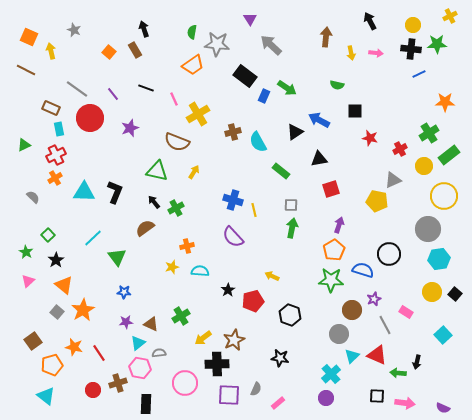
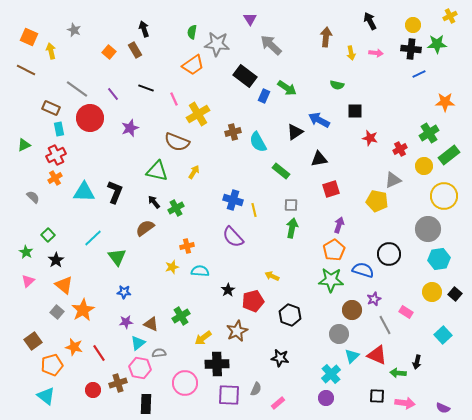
brown star at (234, 340): moved 3 px right, 9 px up
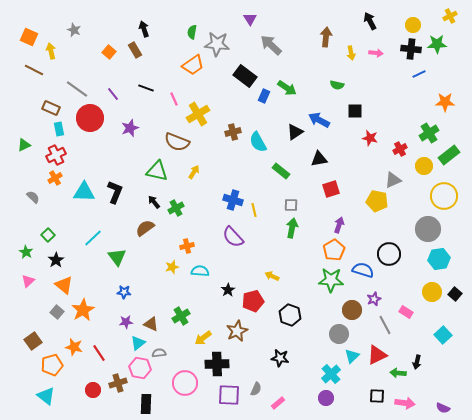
brown line at (26, 70): moved 8 px right
red triangle at (377, 355): rotated 50 degrees counterclockwise
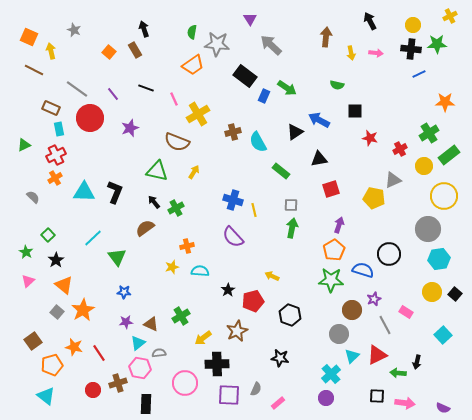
yellow pentagon at (377, 201): moved 3 px left, 3 px up
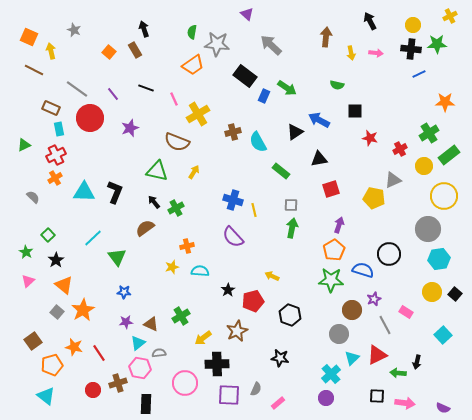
purple triangle at (250, 19): moved 3 px left, 5 px up; rotated 16 degrees counterclockwise
cyan triangle at (352, 356): moved 2 px down
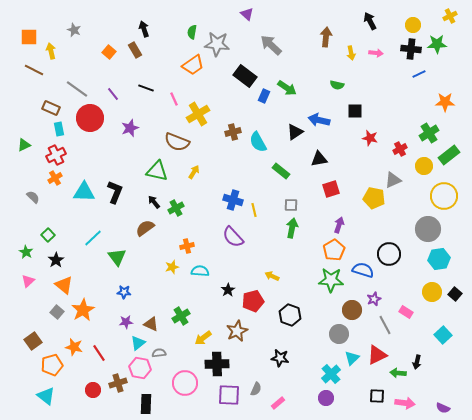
orange square at (29, 37): rotated 24 degrees counterclockwise
blue arrow at (319, 120): rotated 15 degrees counterclockwise
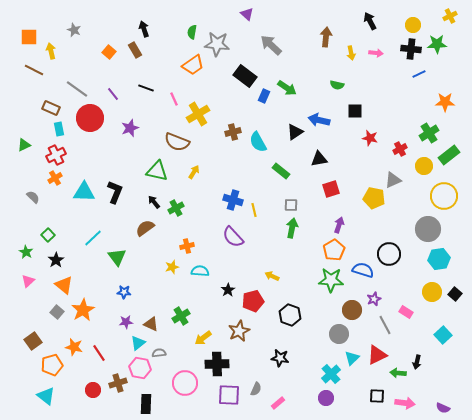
brown star at (237, 331): moved 2 px right
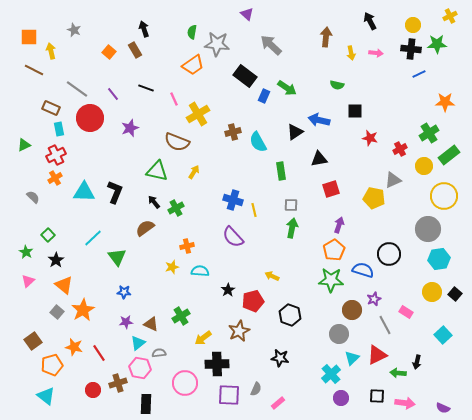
green rectangle at (281, 171): rotated 42 degrees clockwise
purple circle at (326, 398): moved 15 px right
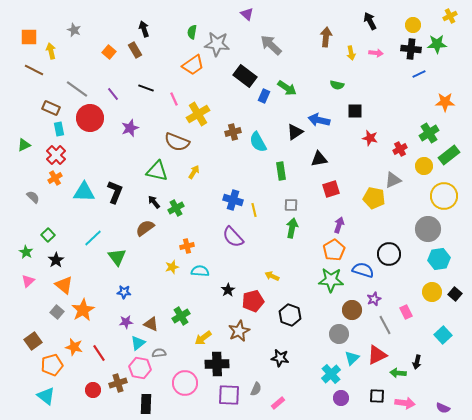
red cross at (56, 155): rotated 18 degrees counterclockwise
pink rectangle at (406, 312): rotated 32 degrees clockwise
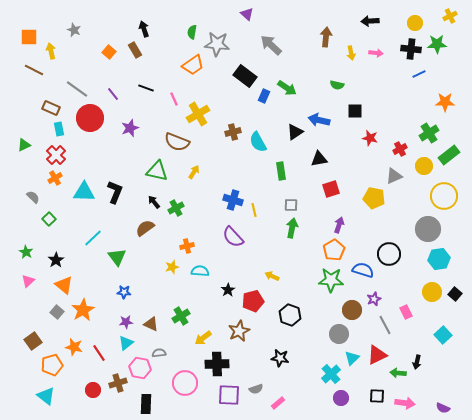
black arrow at (370, 21): rotated 66 degrees counterclockwise
yellow circle at (413, 25): moved 2 px right, 2 px up
gray triangle at (393, 180): moved 1 px right, 4 px up
green square at (48, 235): moved 1 px right, 16 px up
cyan triangle at (138, 343): moved 12 px left
gray semicircle at (256, 389): rotated 48 degrees clockwise
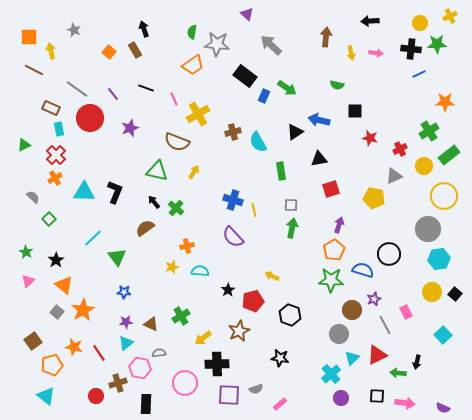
yellow circle at (415, 23): moved 5 px right
green cross at (429, 133): moved 2 px up
green cross at (176, 208): rotated 21 degrees counterclockwise
red circle at (93, 390): moved 3 px right, 6 px down
pink rectangle at (278, 403): moved 2 px right, 1 px down
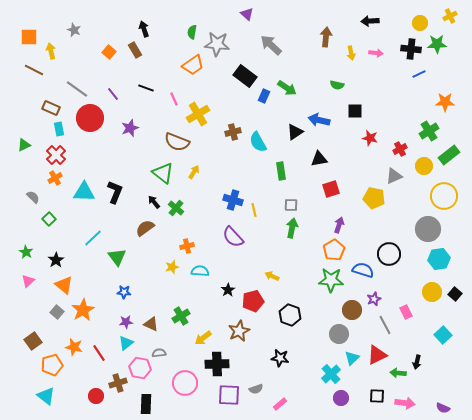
green triangle at (157, 171): moved 6 px right, 2 px down; rotated 25 degrees clockwise
